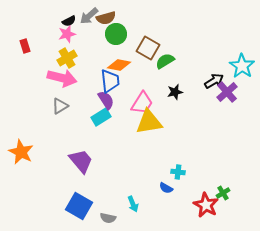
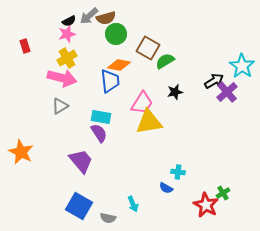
purple semicircle: moved 7 px left, 33 px down
cyan rectangle: rotated 42 degrees clockwise
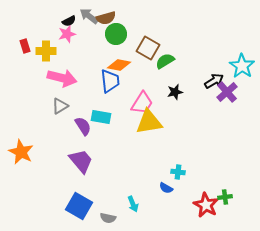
gray arrow: rotated 78 degrees clockwise
yellow cross: moved 21 px left, 7 px up; rotated 30 degrees clockwise
purple semicircle: moved 16 px left, 7 px up
green cross: moved 2 px right, 4 px down; rotated 24 degrees clockwise
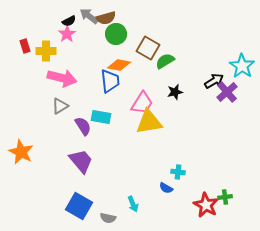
pink star: rotated 18 degrees counterclockwise
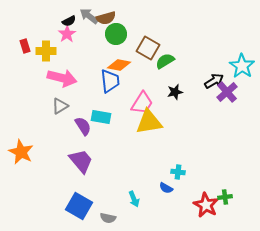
cyan arrow: moved 1 px right, 5 px up
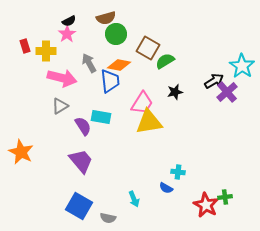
gray arrow: moved 47 px down; rotated 24 degrees clockwise
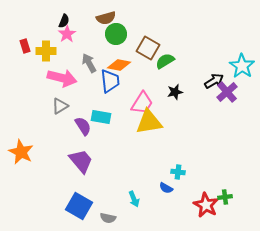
black semicircle: moved 5 px left; rotated 40 degrees counterclockwise
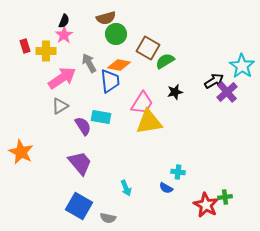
pink star: moved 3 px left, 1 px down
pink arrow: rotated 48 degrees counterclockwise
purple trapezoid: moved 1 px left, 2 px down
cyan arrow: moved 8 px left, 11 px up
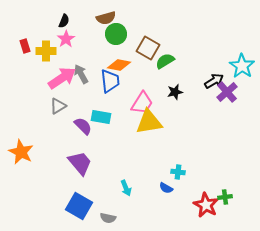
pink star: moved 2 px right, 4 px down
gray arrow: moved 8 px left, 11 px down
gray triangle: moved 2 px left
purple semicircle: rotated 12 degrees counterclockwise
